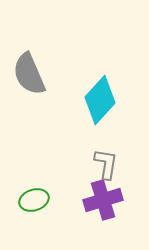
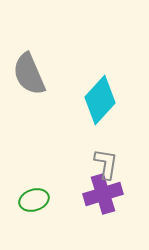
purple cross: moved 6 px up
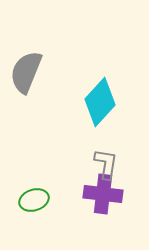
gray semicircle: moved 3 px left, 2 px up; rotated 45 degrees clockwise
cyan diamond: moved 2 px down
purple cross: rotated 24 degrees clockwise
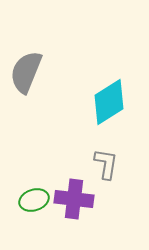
cyan diamond: moved 9 px right; rotated 15 degrees clockwise
purple cross: moved 29 px left, 5 px down
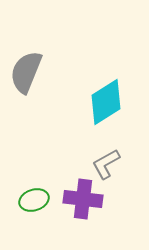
cyan diamond: moved 3 px left
gray L-shape: rotated 128 degrees counterclockwise
purple cross: moved 9 px right
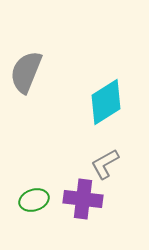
gray L-shape: moved 1 px left
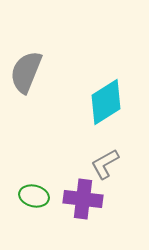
green ellipse: moved 4 px up; rotated 32 degrees clockwise
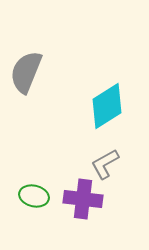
cyan diamond: moved 1 px right, 4 px down
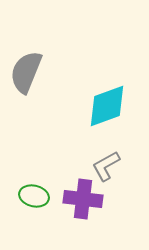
cyan diamond: rotated 12 degrees clockwise
gray L-shape: moved 1 px right, 2 px down
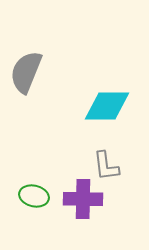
cyan diamond: rotated 21 degrees clockwise
gray L-shape: rotated 68 degrees counterclockwise
purple cross: rotated 6 degrees counterclockwise
